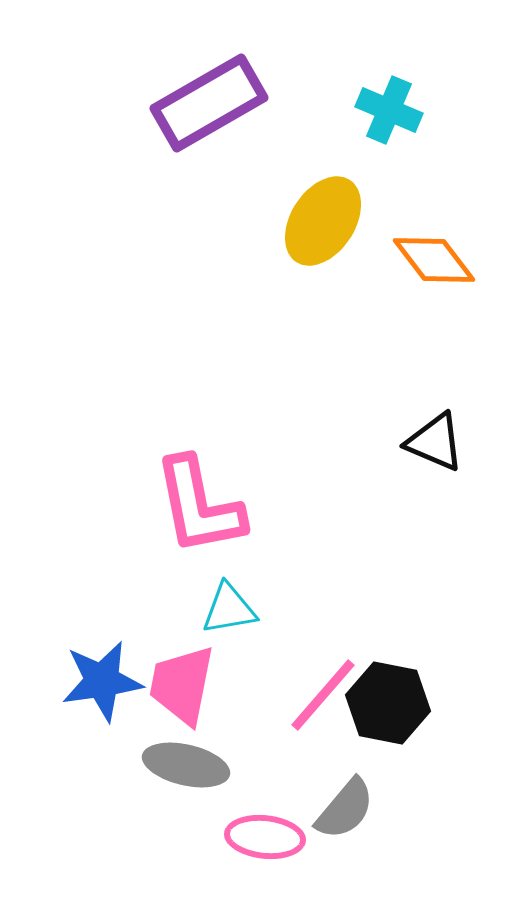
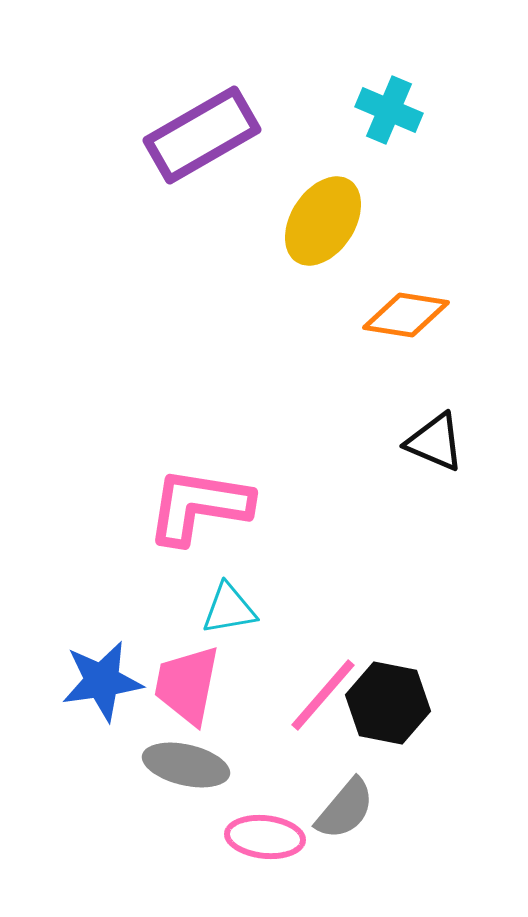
purple rectangle: moved 7 px left, 32 px down
orange diamond: moved 28 px left, 55 px down; rotated 44 degrees counterclockwise
pink L-shape: rotated 110 degrees clockwise
pink trapezoid: moved 5 px right
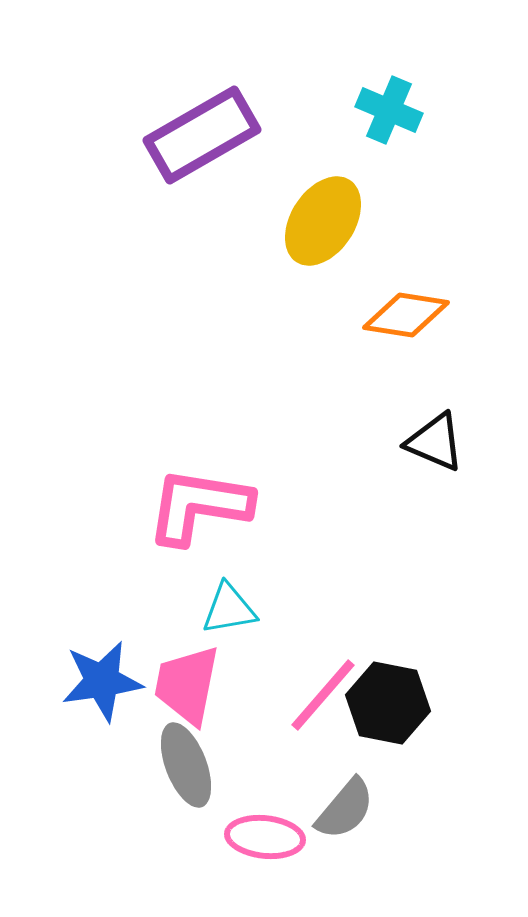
gray ellipse: rotated 56 degrees clockwise
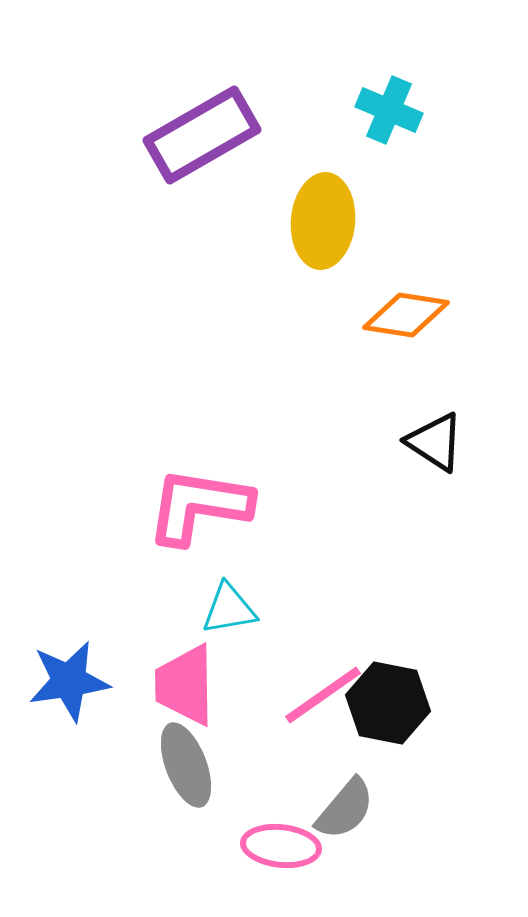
yellow ellipse: rotated 28 degrees counterclockwise
black triangle: rotated 10 degrees clockwise
blue star: moved 33 px left
pink trapezoid: moved 2 px left; rotated 12 degrees counterclockwise
pink line: rotated 14 degrees clockwise
pink ellipse: moved 16 px right, 9 px down
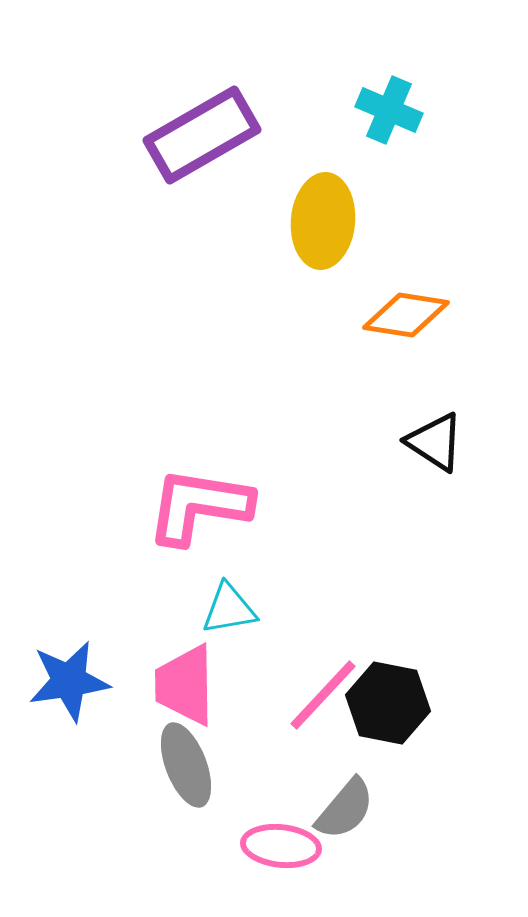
pink line: rotated 12 degrees counterclockwise
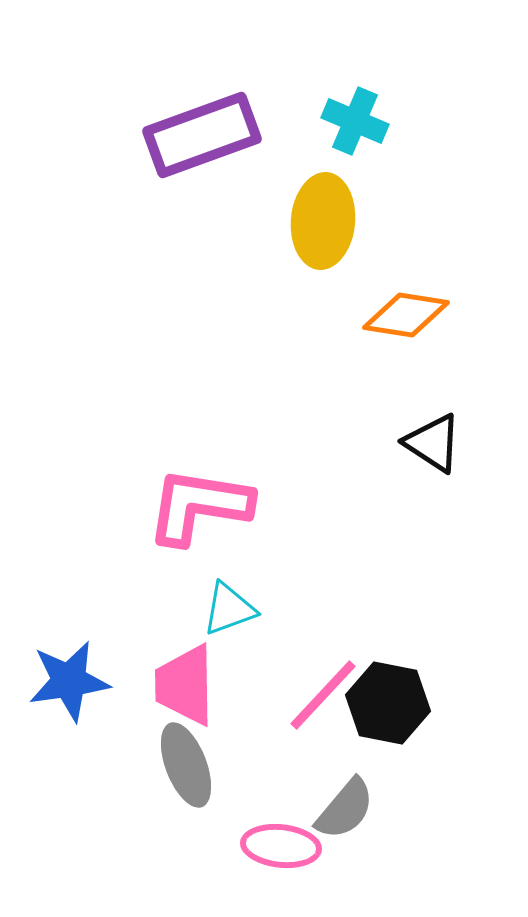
cyan cross: moved 34 px left, 11 px down
purple rectangle: rotated 10 degrees clockwise
black triangle: moved 2 px left, 1 px down
cyan triangle: rotated 10 degrees counterclockwise
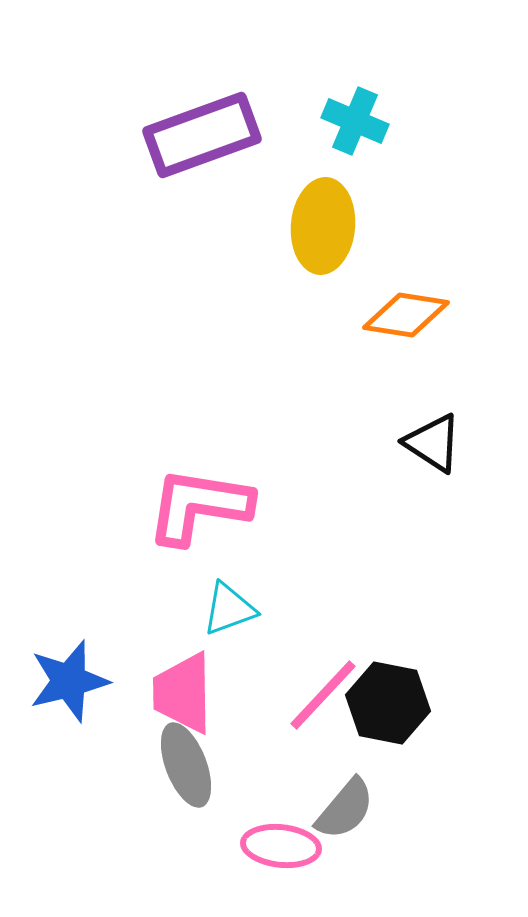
yellow ellipse: moved 5 px down
blue star: rotated 6 degrees counterclockwise
pink trapezoid: moved 2 px left, 8 px down
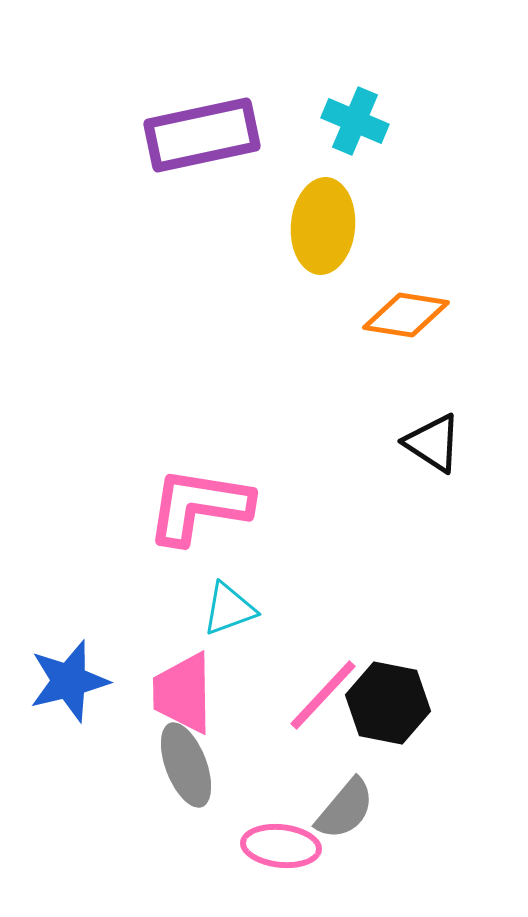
purple rectangle: rotated 8 degrees clockwise
